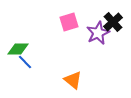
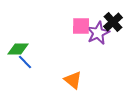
pink square: moved 12 px right, 4 px down; rotated 18 degrees clockwise
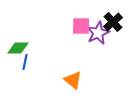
green diamond: moved 1 px up
blue line: rotated 56 degrees clockwise
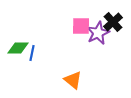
blue line: moved 7 px right, 9 px up
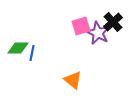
pink square: rotated 18 degrees counterclockwise
purple star: rotated 20 degrees counterclockwise
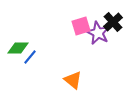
blue line: moved 2 px left, 4 px down; rotated 28 degrees clockwise
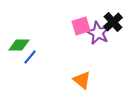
green diamond: moved 1 px right, 3 px up
orange triangle: moved 9 px right
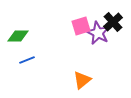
green diamond: moved 1 px left, 9 px up
blue line: moved 3 px left, 3 px down; rotated 28 degrees clockwise
orange triangle: rotated 42 degrees clockwise
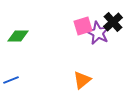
pink square: moved 2 px right
blue line: moved 16 px left, 20 px down
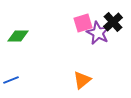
pink square: moved 3 px up
